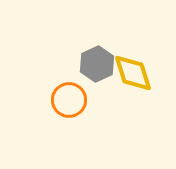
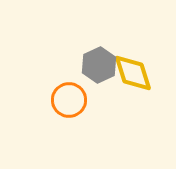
gray hexagon: moved 2 px right, 1 px down
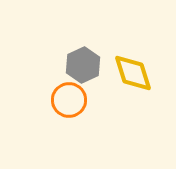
gray hexagon: moved 16 px left
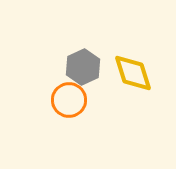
gray hexagon: moved 2 px down
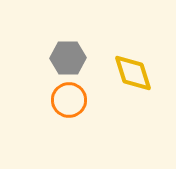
gray hexagon: moved 15 px left, 9 px up; rotated 24 degrees clockwise
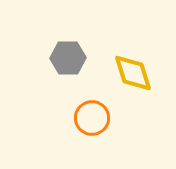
orange circle: moved 23 px right, 18 px down
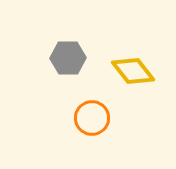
yellow diamond: moved 2 px up; rotated 21 degrees counterclockwise
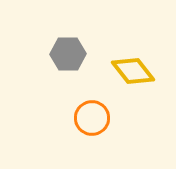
gray hexagon: moved 4 px up
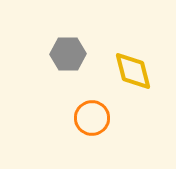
yellow diamond: rotated 24 degrees clockwise
